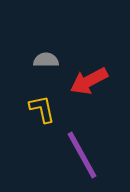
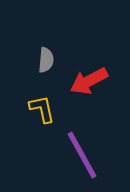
gray semicircle: rotated 95 degrees clockwise
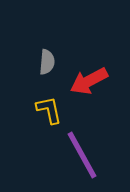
gray semicircle: moved 1 px right, 2 px down
yellow L-shape: moved 7 px right, 1 px down
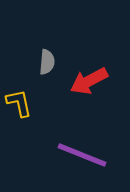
yellow L-shape: moved 30 px left, 7 px up
purple line: rotated 39 degrees counterclockwise
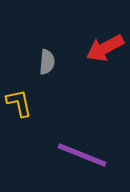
red arrow: moved 16 px right, 33 px up
